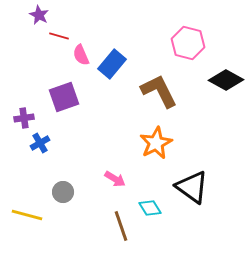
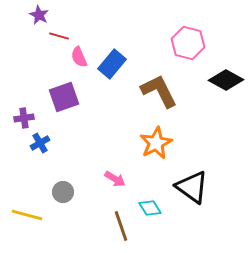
pink semicircle: moved 2 px left, 2 px down
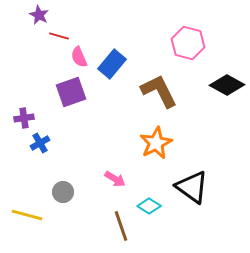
black diamond: moved 1 px right, 5 px down
purple square: moved 7 px right, 5 px up
cyan diamond: moved 1 px left, 2 px up; rotated 25 degrees counterclockwise
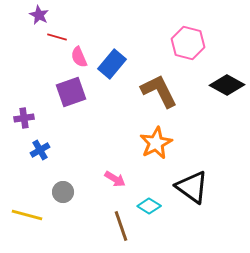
red line: moved 2 px left, 1 px down
blue cross: moved 7 px down
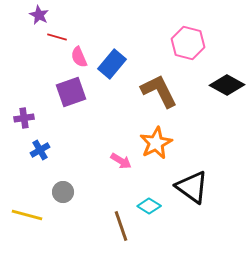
pink arrow: moved 6 px right, 18 px up
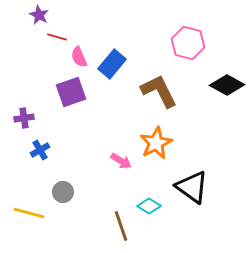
yellow line: moved 2 px right, 2 px up
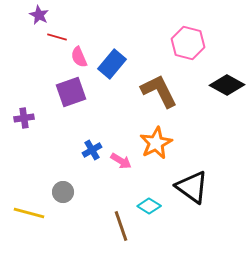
blue cross: moved 52 px right
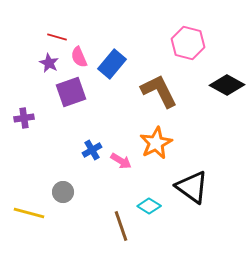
purple star: moved 10 px right, 48 px down
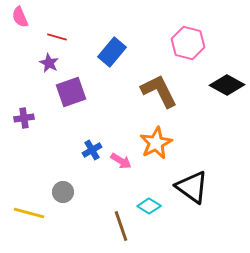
pink semicircle: moved 59 px left, 40 px up
blue rectangle: moved 12 px up
